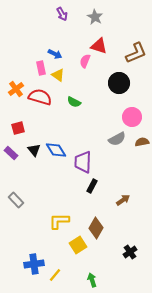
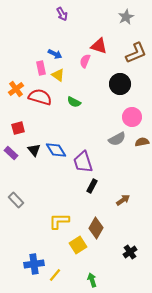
gray star: moved 31 px right; rotated 14 degrees clockwise
black circle: moved 1 px right, 1 px down
purple trapezoid: rotated 20 degrees counterclockwise
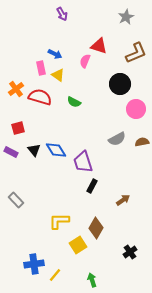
pink circle: moved 4 px right, 8 px up
purple rectangle: moved 1 px up; rotated 16 degrees counterclockwise
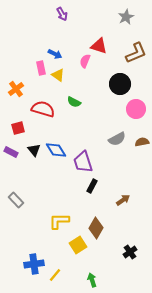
red semicircle: moved 3 px right, 12 px down
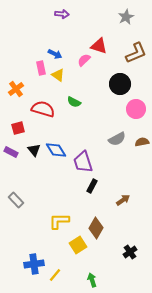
purple arrow: rotated 56 degrees counterclockwise
pink semicircle: moved 1 px left, 1 px up; rotated 24 degrees clockwise
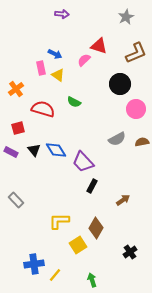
purple trapezoid: rotated 25 degrees counterclockwise
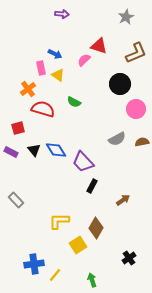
orange cross: moved 12 px right
black cross: moved 1 px left, 6 px down
